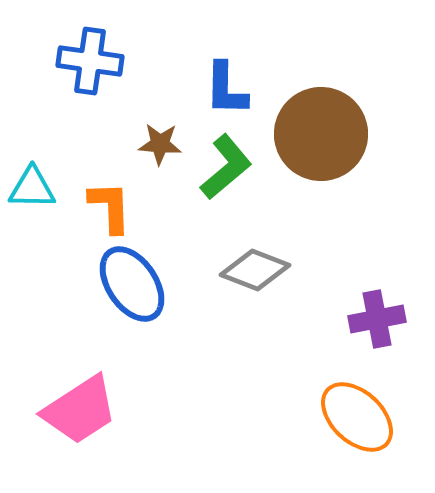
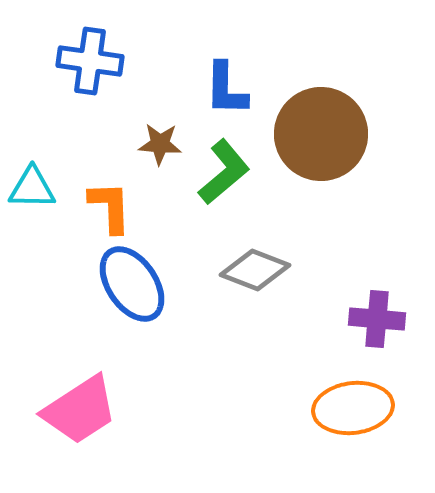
green L-shape: moved 2 px left, 5 px down
purple cross: rotated 16 degrees clockwise
orange ellipse: moved 4 px left, 9 px up; rotated 50 degrees counterclockwise
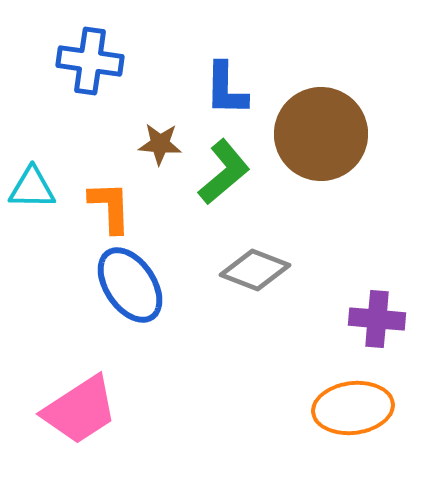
blue ellipse: moved 2 px left, 1 px down
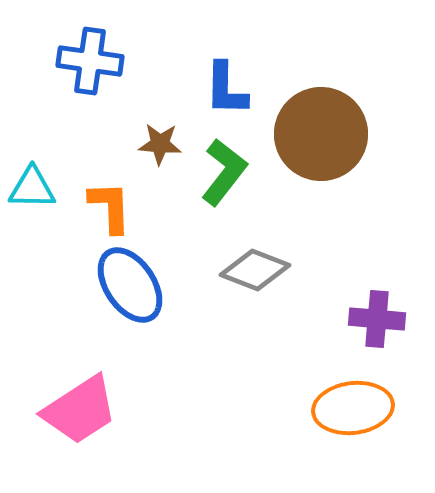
green L-shape: rotated 12 degrees counterclockwise
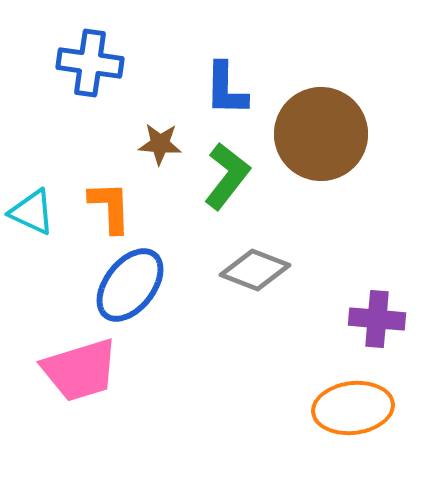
blue cross: moved 2 px down
green L-shape: moved 3 px right, 4 px down
cyan triangle: moved 24 px down; rotated 24 degrees clockwise
blue ellipse: rotated 72 degrees clockwise
pink trapezoid: moved 40 px up; rotated 16 degrees clockwise
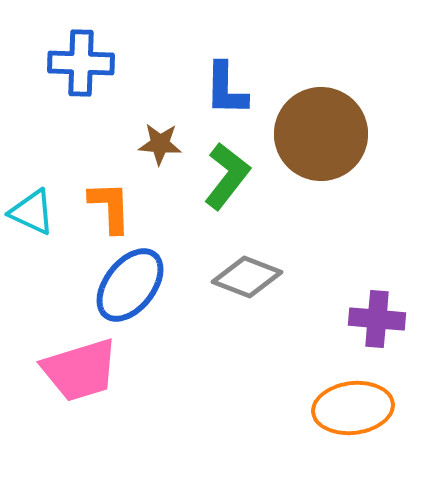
blue cross: moved 9 px left; rotated 6 degrees counterclockwise
gray diamond: moved 8 px left, 7 px down
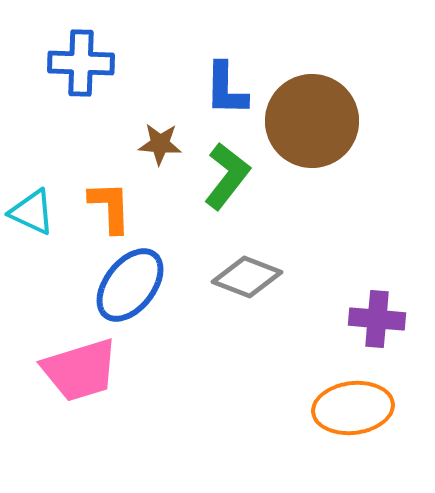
brown circle: moved 9 px left, 13 px up
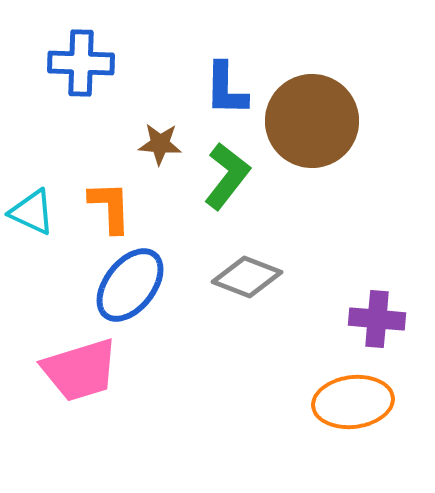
orange ellipse: moved 6 px up
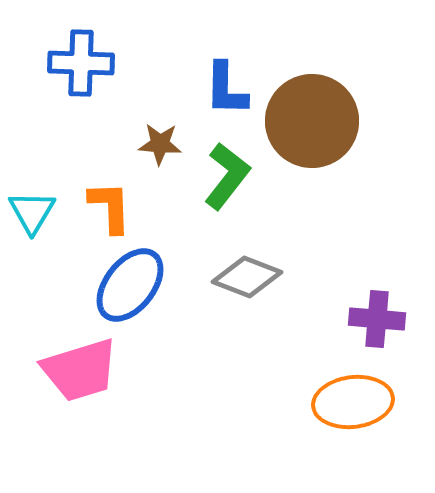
cyan triangle: rotated 36 degrees clockwise
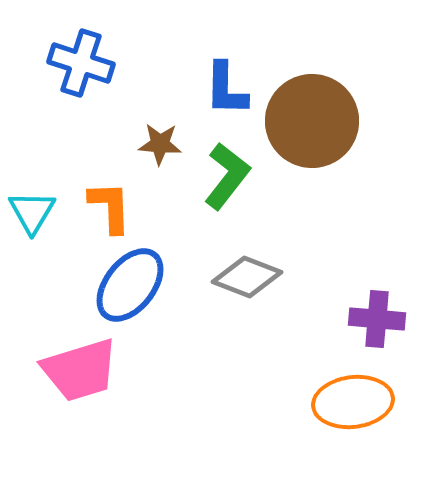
blue cross: rotated 16 degrees clockwise
